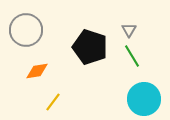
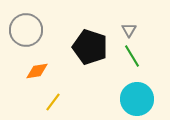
cyan circle: moved 7 px left
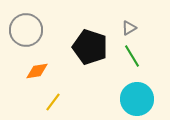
gray triangle: moved 2 px up; rotated 28 degrees clockwise
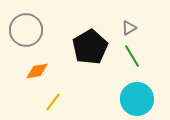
black pentagon: rotated 24 degrees clockwise
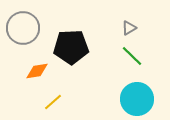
gray circle: moved 3 px left, 2 px up
black pentagon: moved 19 px left; rotated 28 degrees clockwise
green line: rotated 15 degrees counterclockwise
yellow line: rotated 12 degrees clockwise
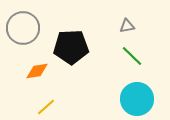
gray triangle: moved 2 px left, 2 px up; rotated 21 degrees clockwise
yellow line: moved 7 px left, 5 px down
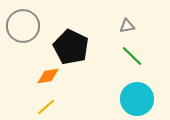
gray circle: moved 2 px up
black pentagon: rotated 28 degrees clockwise
orange diamond: moved 11 px right, 5 px down
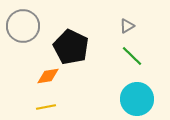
gray triangle: rotated 21 degrees counterclockwise
yellow line: rotated 30 degrees clockwise
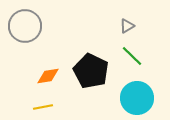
gray circle: moved 2 px right
black pentagon: moved 20 px right, 24 px down
cyan circle: moved 1 px up
yellow line: moved 3 px left
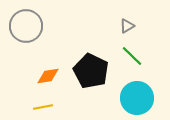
gray circle: moved 1 px right
